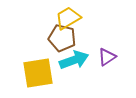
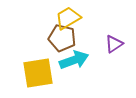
purple triangle: moved 7 px right, 13 px up
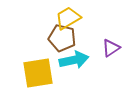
purple triangle: moved 3 px left, 4 px down
cyan arrow: rotated 8 degrees clockwise
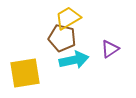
purple triangle: moved 1 px left, 1 px down
yellow square: moved 13 px left
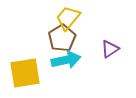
yellow trapezoid: rotated 20 degrees counterclockwise
brown pentagon: rotated 28 degrees clockwise
cyan arrow: moved 8 px left
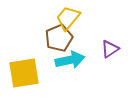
brown pentagon: moved 3 px left; rotated 8 degrees clockwise
cyan arrow: moved 4 px right
yellow square: moved 1 px left
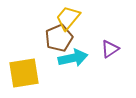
cyan arrow: moved 3 px right, 2 px up
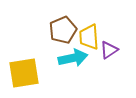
yellow trapezoid: moved 21 px right, 19 px down; rotated 44 degrees counterclockwise
brown pentagon: moved 4 px right, 8 px up
purple triangle: moved 1 px left, 1 px down
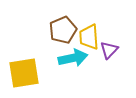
purple triangle: rotated 12 degrees counterclockwise
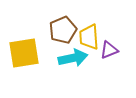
purple triangle: rotated 24 degrees clockwise
yellow square: moved 20 px up
